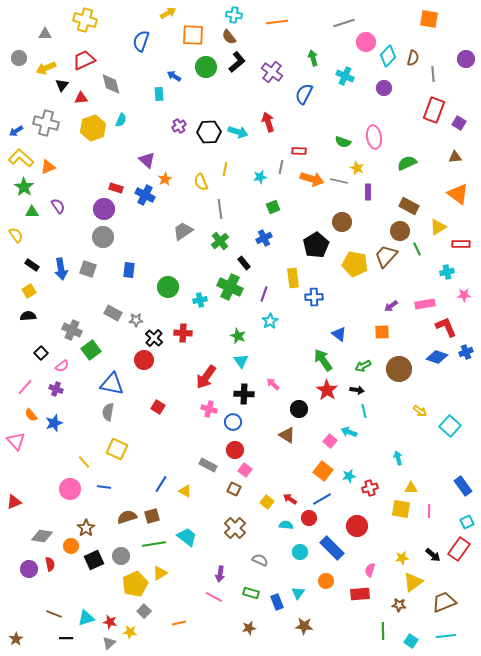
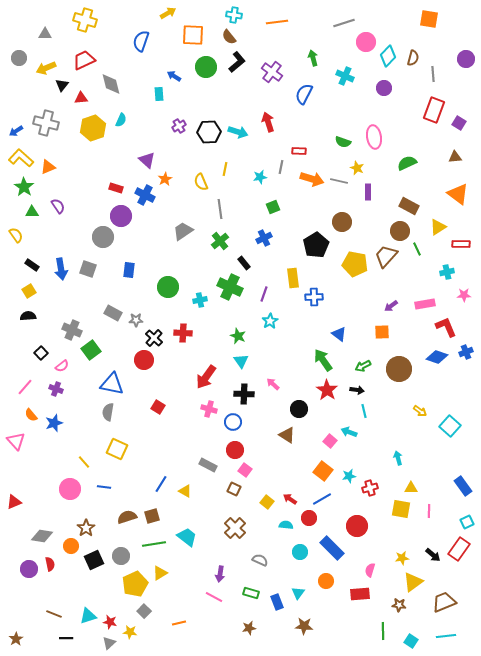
purple circle at (104, 209): moved 17 px right, 7 px down
cyan triangle at (86, 618): moved 2 px right, 2 px up
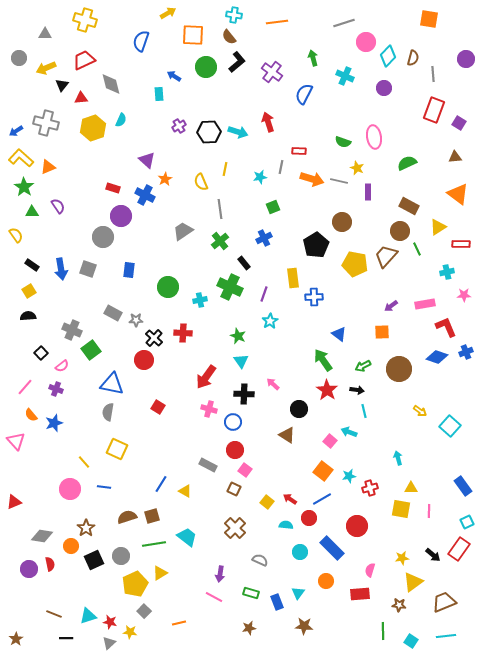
red rectangle at (116, 188): moved 3 px left
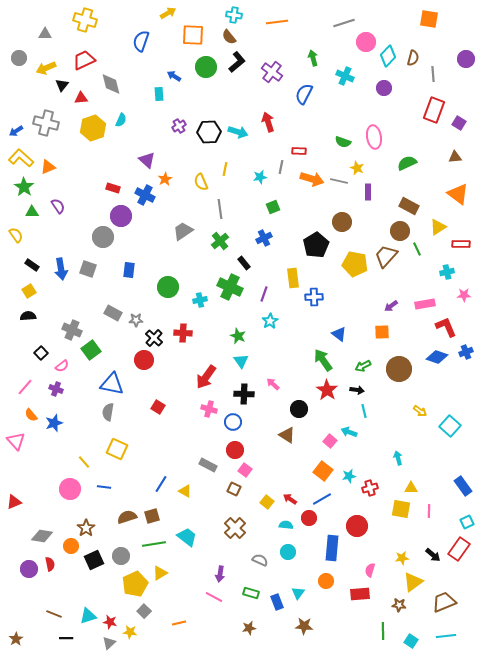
blue rectangle at (332, 548): rotated 50 degrees clockwise
cyan circle at (300, 552): moved 12 px left
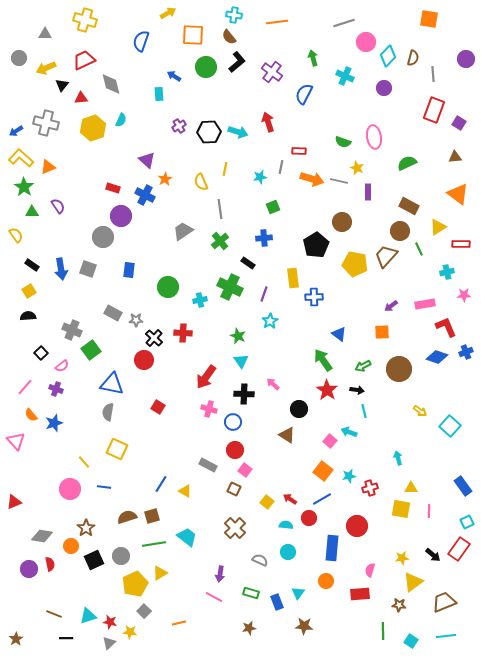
blue cross at (264, 238): rotated 21 degrees clockwise
green line at (417, 249): moved 2 px right
black rectangle at (244, 263): moved 4 px right; rotated 16 degrees counterclockwise
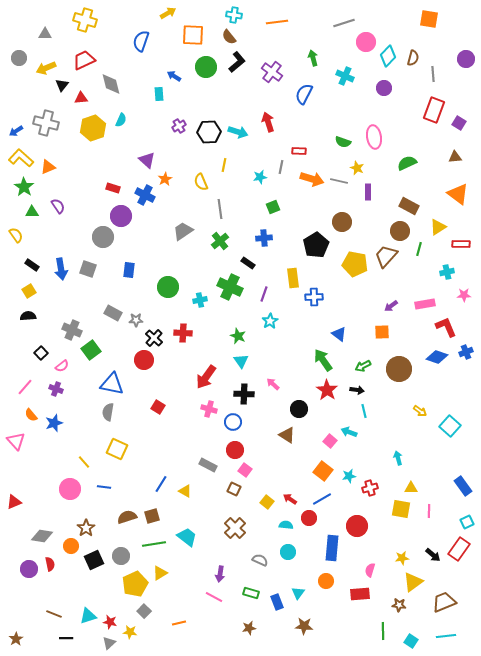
yellow line at (225, 169): moved 1 px left, 4 px up
green line at (419, 249): rotated 40 degrees clockwise
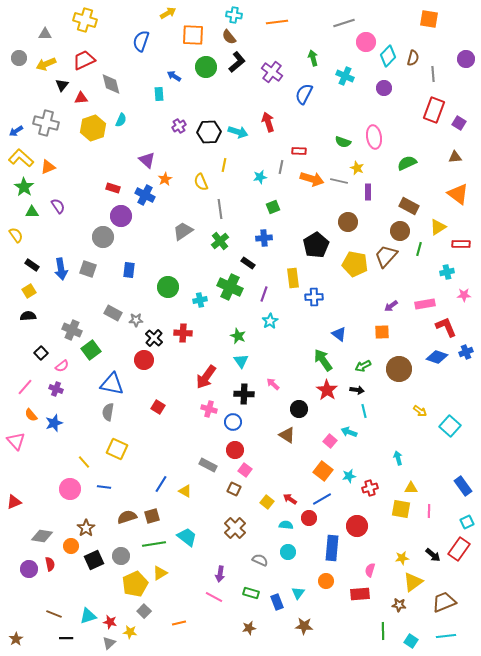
yellow arrow at (46, 68): moved 4 px up
brown circle at (342, 222): moved 6 px right
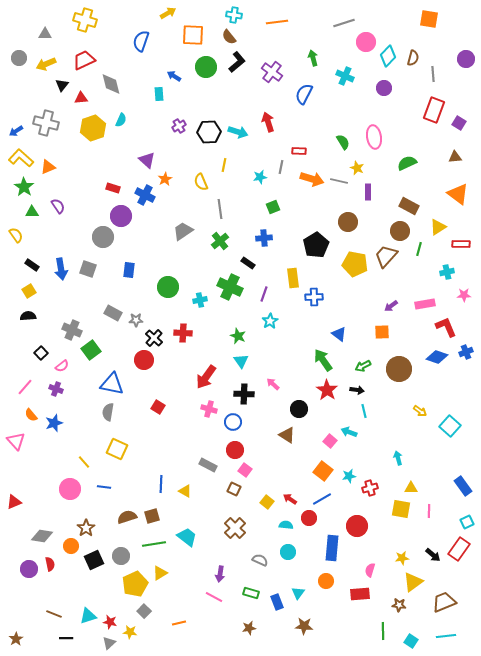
green semicircle at (343, 142): rotated 140 degrees counterclockwise
blue line at (161, 484): rotated 30 degrees counterclockwise
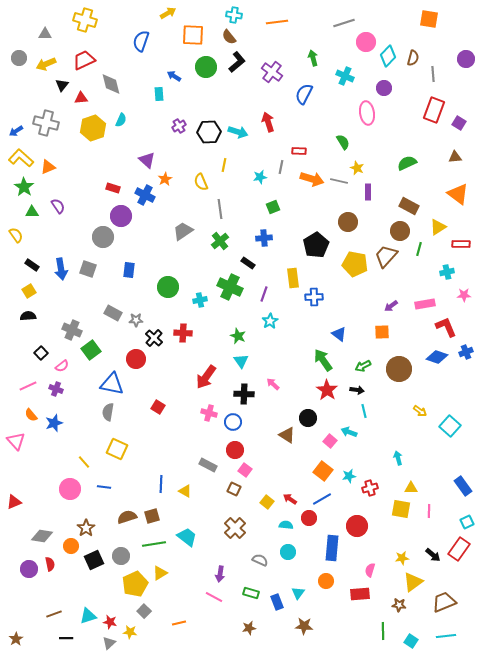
pink ellipse at (374, 137): moved 7 px left, 24 px up
red circle at (144, 360): moved 8 px left, 1 px up
pink line at (25, 387): moved 3 px right, 1 px up; rotated 24 degrees clockwise
pink cross at (209, 409): moved 4 px down
black circle at (299, 409): moved 9 px right, 9 px down
brown line at (54, 614): rotated 42 degrees counterclockwise
